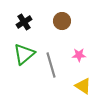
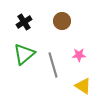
gray line: moved 2 px right
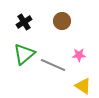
gray line: rotated 50 degrees counterclockwise
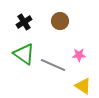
brown circle: moved 2 px left
green triangle: rotated 45 degrees counterclockwise
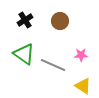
black cross: moved 1 px right, 2 px up
pink star: moved 2 px right
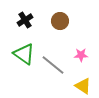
gray line: rotated 15 degrees clockwise
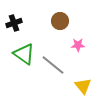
black cross: moved 11 px left, 3 px down; rotated 14 degrees clockwise
pink star: moved 3 px left, 10 px up
yellow triangle: rotated 18 degrees clockwise
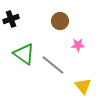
black cross: moved 3 px left, 4 px up
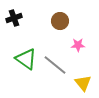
black cross: moved 3 px right, 1 px up
green triangle: moved 2 px right, 5 px down
gray line: moved 2 px right
yellow triangle: moved 3 px up
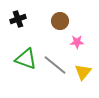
black cross: moved 4 px right, 1 px down
pink star: moved 1 px left, 3 px up
green triangle: rotated 15 degrees counterclockwise
yellow triangle: moved 11 px up; rotated 18 degrees clockwise
